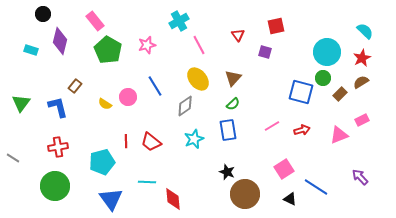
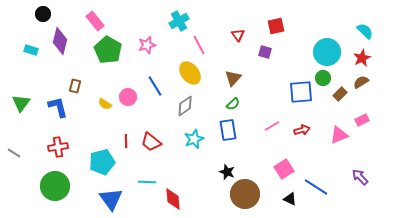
yellow ellipse at (198, 79): moved 8 px left, 6 px up
brown rectangle at (75, 86): rotated 24 degrees counterclockwise
blue square at (301, 92): rotated 20 degrees counterclockwise
gray line at (13, 158): moved 1 px right, 5 px up
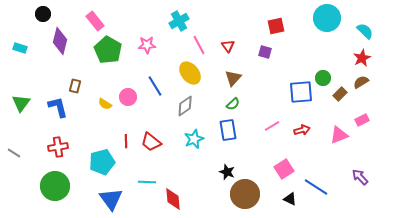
red triangle at (238, 35): moved 10 px left, 11 px down
pink star at (147, 45): rotated 12 degrees clockwise
cyan rectangle at (31, 50): moved 11 px left, 2 px up
cyan circle at (327, 52): moved 34 px up
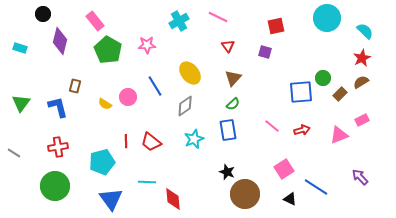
pink line at (199, 45): moved 19 px right, 28 px up; rotated 36 degrees counterclockwise
pink line at (272, 126): rotated 70 degrees clockwise
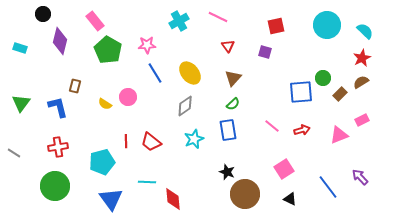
cyan circle at (327, 18): moved 7 px down
blue line at (155, 86): moved 13 px up
blue line at (316, 187): moved 12 px right; rotated 20 degrees clockwise
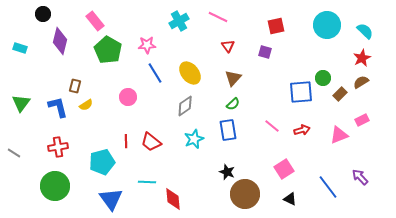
yellow semicircle at (105, 104): moved 19 px left, 1 px down; rotated 64 degrees counterclockwise
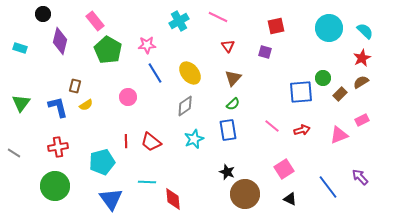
cyan circle at (327, 25): moved 2 px right, 3 px down
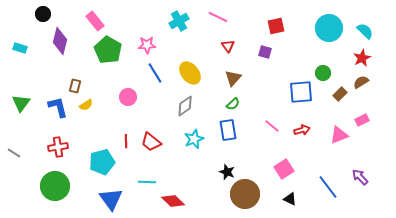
green circle at (323, 78): moved 5 px up
red diamond at (173, 199): moved 2 px down; rotated 40 degrees counterclockwise
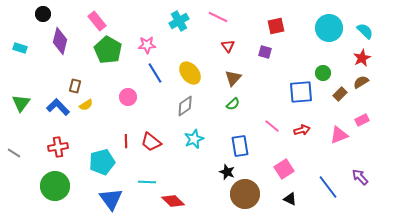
pink rectangle at (95, 21): moved 2 px right
blue L-shape at (58, 107): rotated 30 degrees counterclockwise
blue rectangle at (228, 130): moved 12 px right, 16 px down
